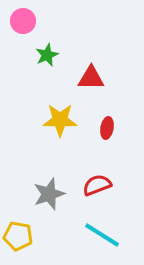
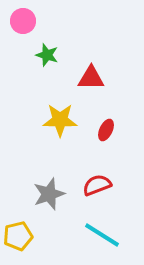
green star: rotated 30 degrees counterclockwise
red ellipse: moved 1 px left, 2 px down; rotated 15 degrees clockwise
yellow pentagon: rotated 24 degrees counterclockwise
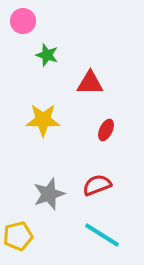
red triangle: moved 1 px left, 5 px down
yellow star: moved 17 px left
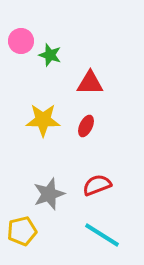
pink circle: moved 2 px left, 20 px down
green star: moved 3 px right
red ellipse: moved 20 px left, 4 px up
yellow pentagon: moved 4 px right, 5 px up
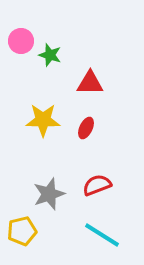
red ellipse: moved 2 px down
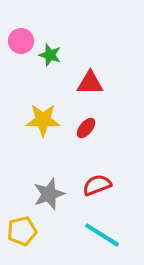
red ellipse: rotated 15 degrees clockwise
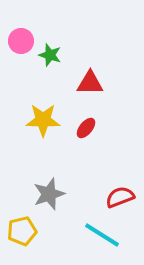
red semicircle: moved 23 px right, 12 px down
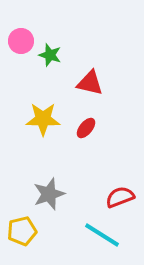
red triangle: rotated 12 degrees clockwise
yellow star: moved 1 px up
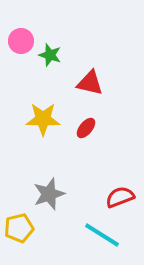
yellow pentagon: moved 3 px left, 3 px up
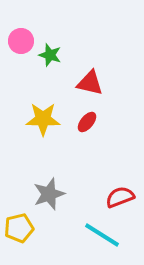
red ellipse: moved 1 px right, 6 px up
